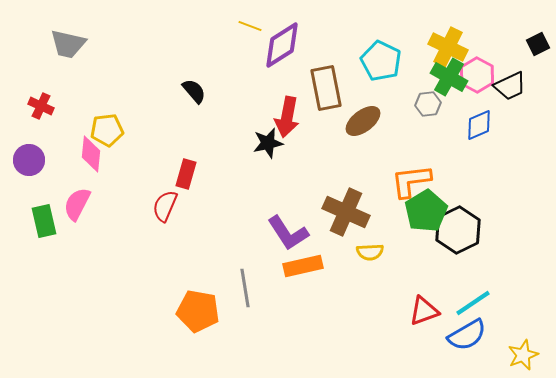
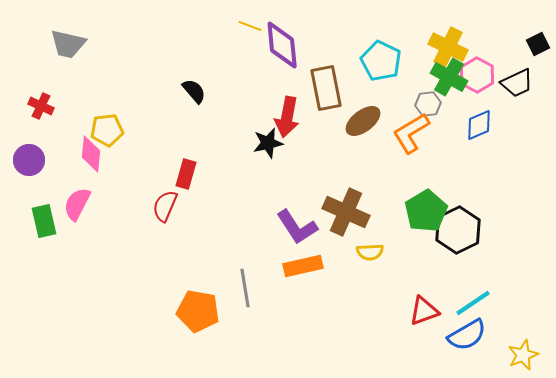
purple diamond: rotated 63 degrees counterclockwise
black trapezoid: moved 7 px right, 3 px up
orange L-shape: moved 48 px up; rotated 24 degrees counterclockwise
purple L-shape: moved 9 px right, 6 px up
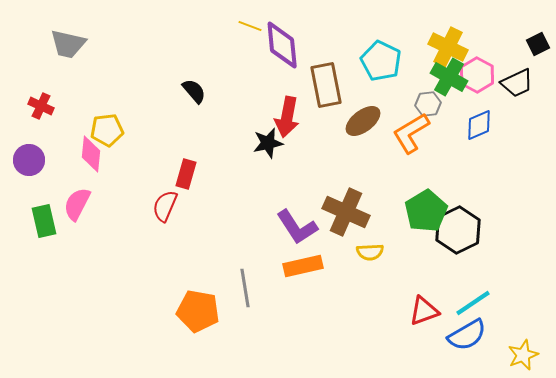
brown rectangle: moved 3 px up
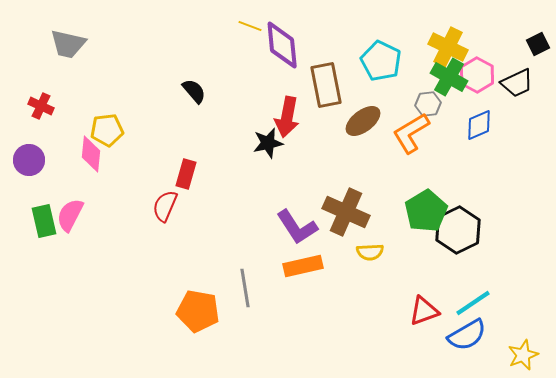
pink semicircle: moved 7 px left, 11 px down
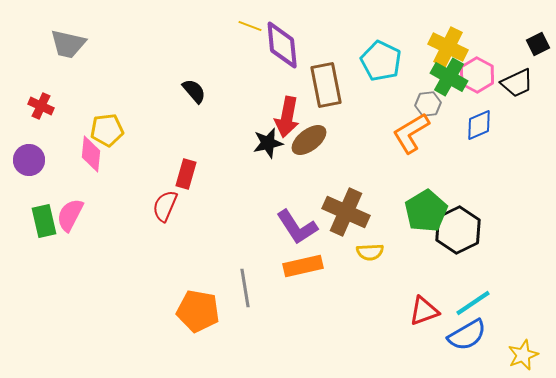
brown ellipse: moved 54 px left, 19 px down
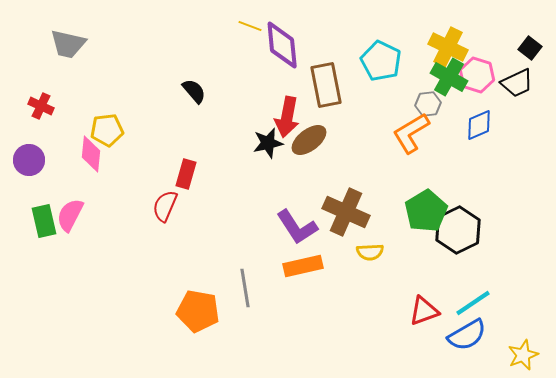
black square: moved 8 px left, 4 px down; rotated 25 degrees counterclockwise
pink hexagon: rotated 12 degrees counterclockwise
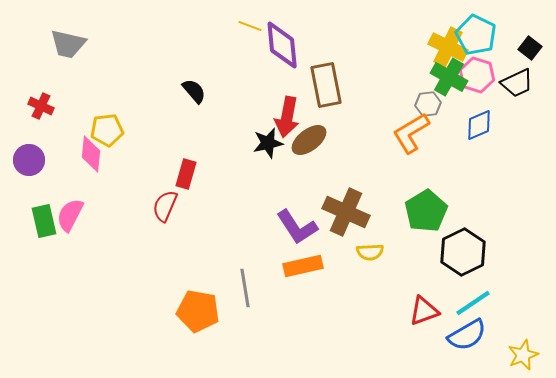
cyan pentagon: moved 95 px right, 26 px up
black hexagon: moved 5 px right, 22 px down
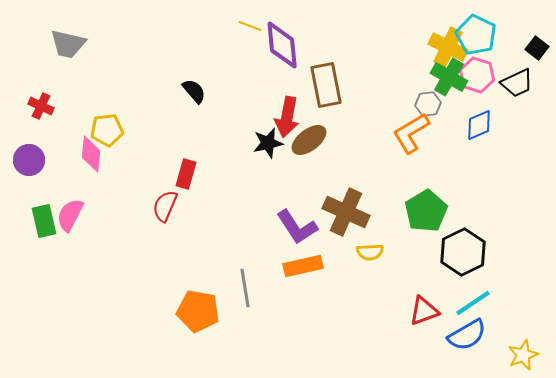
black square: moved 7 px right
